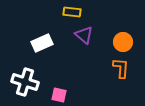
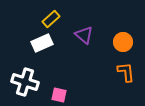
yellow rectangle: moved 21 px left, 7 px down; rotated 48 degrees counterclockwise
orange L-shape: moved 5 px right, 4 px down; rotated 10 degrees counterclockwise
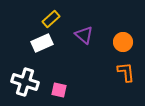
pink square: moved 5 px up
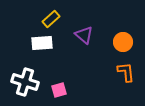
white rectangle: rotated 20 degrees clockwise
pink square: rotated 28 degrees counterclockwise
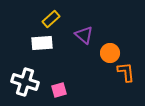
orange circle: moved 13 px left, 11 px down
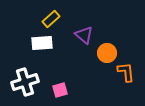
orange circle: moved 3 px left
white cross: rotated 36 degrees counterclockwise
pink square: moved 1 px right
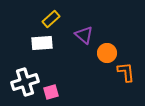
pink square: moved 9 px left, 2 px down
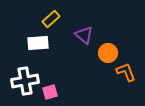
white rectangle: moved 4 px left
orange circle: moved 1 px right
orange L-shape: rotated 15 degrees counterclockwise
white cross: moved 1 px up; rotated 8 degrees clockwise
pink square: moved 1 px left
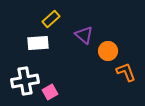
orange circle: moved 2 px up
pink square: rotated 14 degrees counterclockwise
